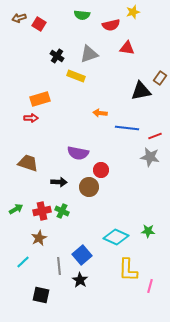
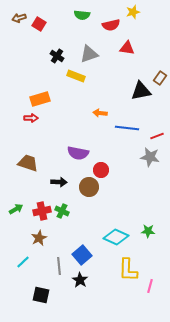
red line: moved 2 px right
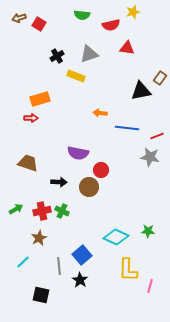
black cross: rotated 24 degrees clockwise
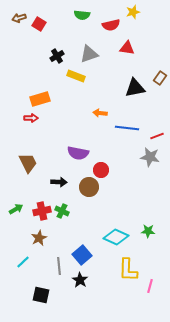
black triangle: moved 6 px left, 3 px up
brown trapezoid: rotated 45 degrees clockwise
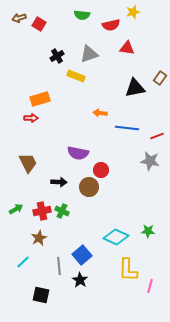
gray star: moved 4 px down
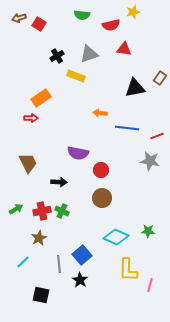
red triangle: moved 3 px left, 1 px down
orange rectangle: moved 1 px right, 1 px up; rotated 18 degrees counterclockwise
brown circle: moved 13 px right, 11 px down
gray line: moved 2 px up
pink line: moved 1 px up
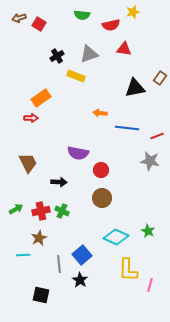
red cross: moved 1 px left
green star: rotated 24 degrees clockwise
cyan line: moved 7 px up; rotated 40 degrees clockwise
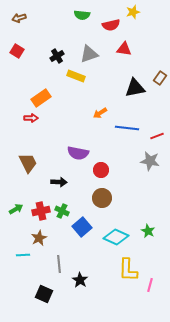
red square: moved 22 px left, 27 px down
orange arrow: rotated 40 degrees counterclockwise
blue square: moved 28 px up
black square: moved 3 px right, 1 px up; rotated 12 degrees clockwise
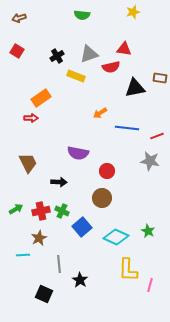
red semicircle: moved 42 px down
brown rectangle: rotated 64 degrees clockwise
red circle: moved 6 px right, 1 px down
